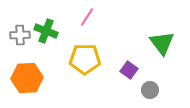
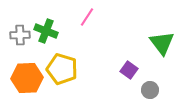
yellow pentagon: moved 23 px left, 10 px down; rotated 16 degrees clockwise
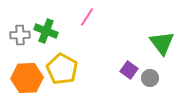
yellow pentagon: rotated 12 degrees clockwise
gray circle: moved 12 px up
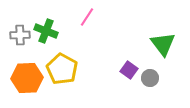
green triangle: moved 1 px right, 1 px down
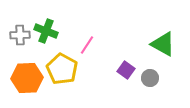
pink line: moved 28 px down
green triangle: rotated 24 degrees counterclockwise
purple square: moved 3 px left
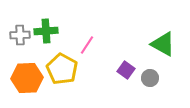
green cross: rotated 25 degrees counterclockwise
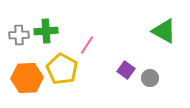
gray cross: moved 1 px left
green triangle: moved 1 px right, 13 px up
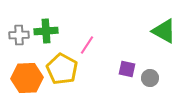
purple square: moved 1 px right, 1 px up; rotated 24 degrees counterclockwise
